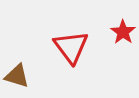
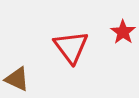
brown triangle: moved 3 px down; rotated 8 degrees clockwise
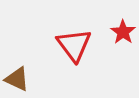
red triangle: moved 3 px right, 2 px up
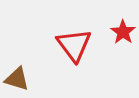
brown triangle: rotated 8 degrees counterclockwise
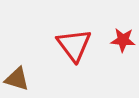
red star: moved 8 px down; rotated 30 degrees counterclockwise
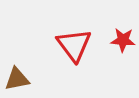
brown triangle: rotated 28 degrees counterclockwise
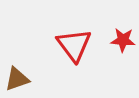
brown triangle: rotated 8 degrees counterclockwise
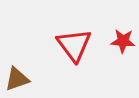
red star: moved 1 px down
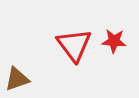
red star: moved 9 px left
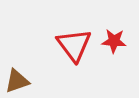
brown triangle: moved 2 px down
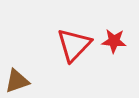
red triangle: rotated 21 degrees clockwise
